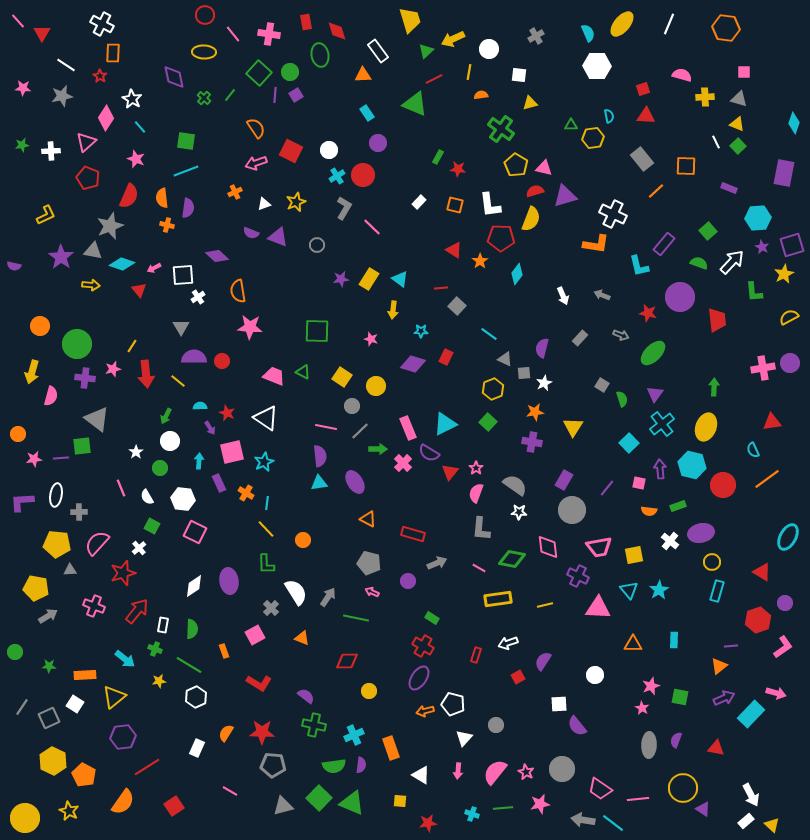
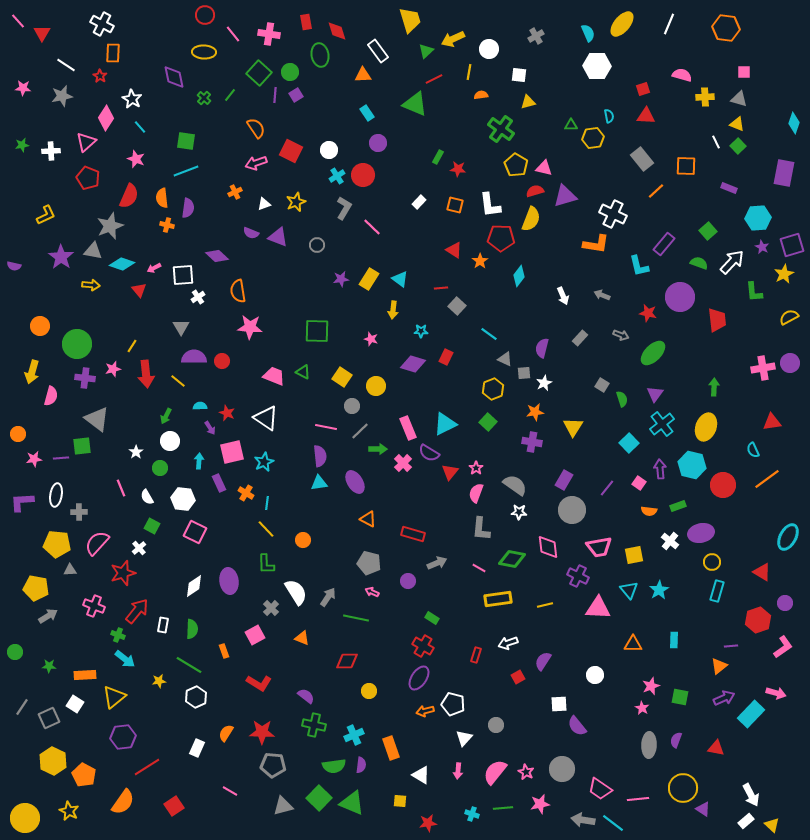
yellow triangle at (530, 103): moved 2 px left, 1 px up
cyan diamond at (517, 274): moved 2 px right, 2 px down
pink square at (639, 483): rotated 24 degrees clockwise
green cross at (155, 649): moved 37 px left, 14 px up
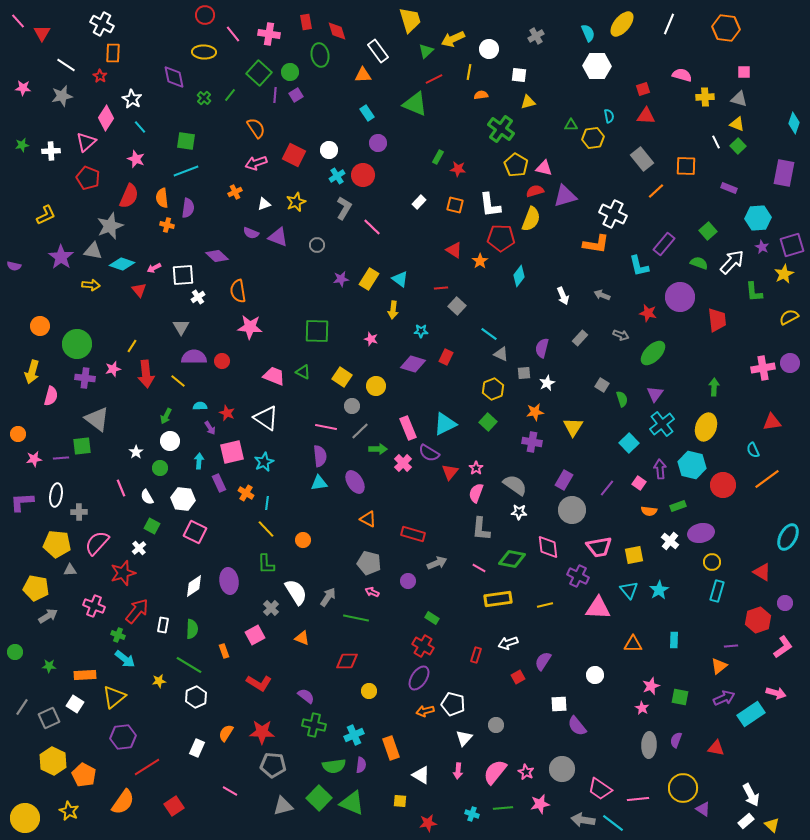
red square at (291, 151): moved 3 px right, 4 px down
gray triangle at (505, 359): moved 4 px left, 5 px up
white star at (544, 383): moved 3 px right
cyan rectangle at (751, 714): rotated 12 degrees clockwise
